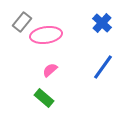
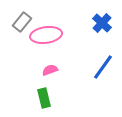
pink semicircle: rotated 21 degrees clockwise
green rectangle: rotated 36 degrees clockwise
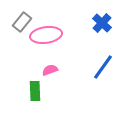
green rectangle: moved 9 px left, 7 px up; rotated 12 degrees clockwise
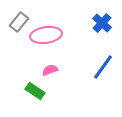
gray rectangle: moved 3 px left
green rectangle: rotated 54 degrees counterclockwise
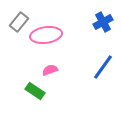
blue cross: moved 1 px right, 1 px up; rotated 18 degrees clockwise
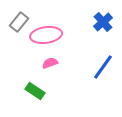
blue cross: rotated 12 degrees counterclockwise
pink semicircle: moved 7 px up
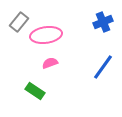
blue cross: rotated 18 degrees clockwise
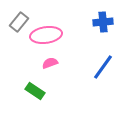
blue cross: rotated 18 degrees clockwise
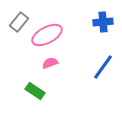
pink ellipse: moved 1 px right; rotated 20 degrees counterclockwise
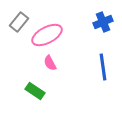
blue cross: rotated 18 degrees counterclockwise
pink semicircle: rotated 98 degrees counterclockwise
blue line: rotated 44 degrees counterclockwise
